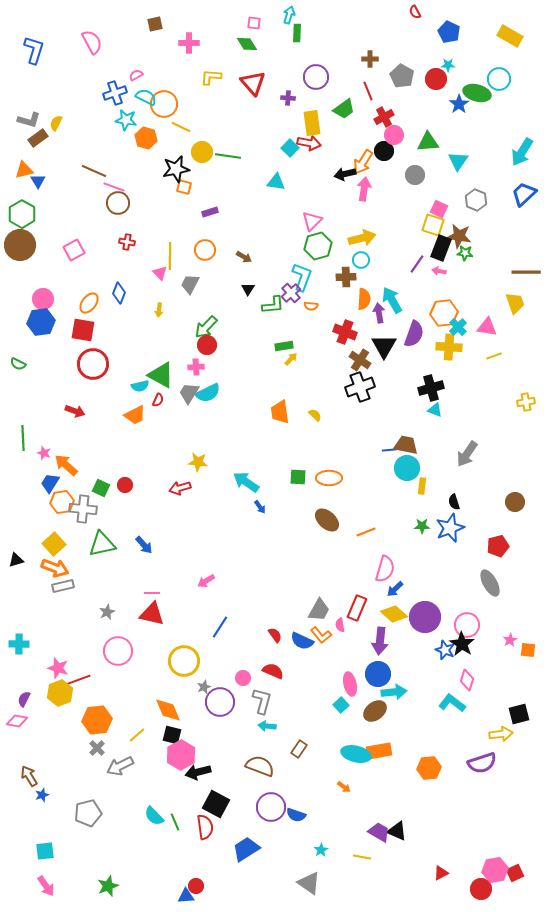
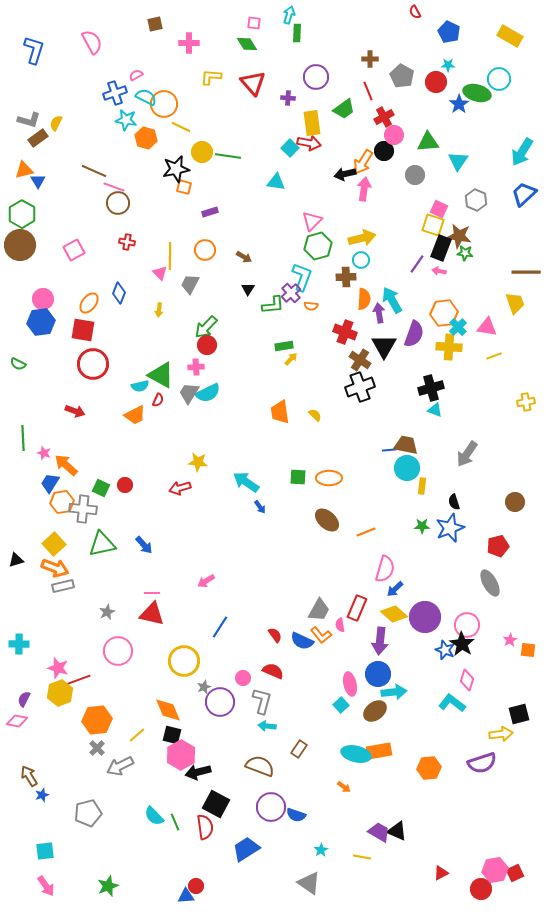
red circle at (436, 79): moved 3 px down
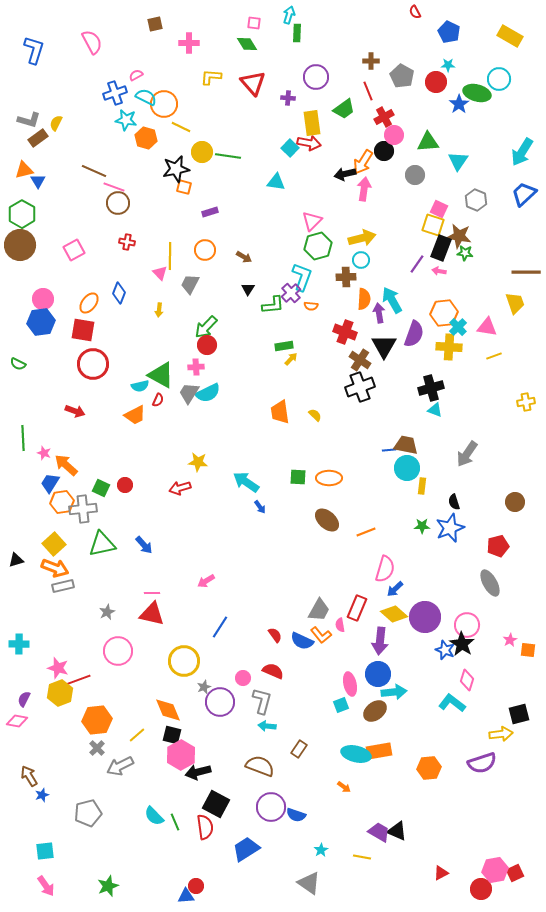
brown cross at (370, 59): moved 1 px right, 2 px down
gray cross at (83, 509): rotated 12 degrees counterclockwise
cyan square at (341, 705): rotated 21 degrees clockwise
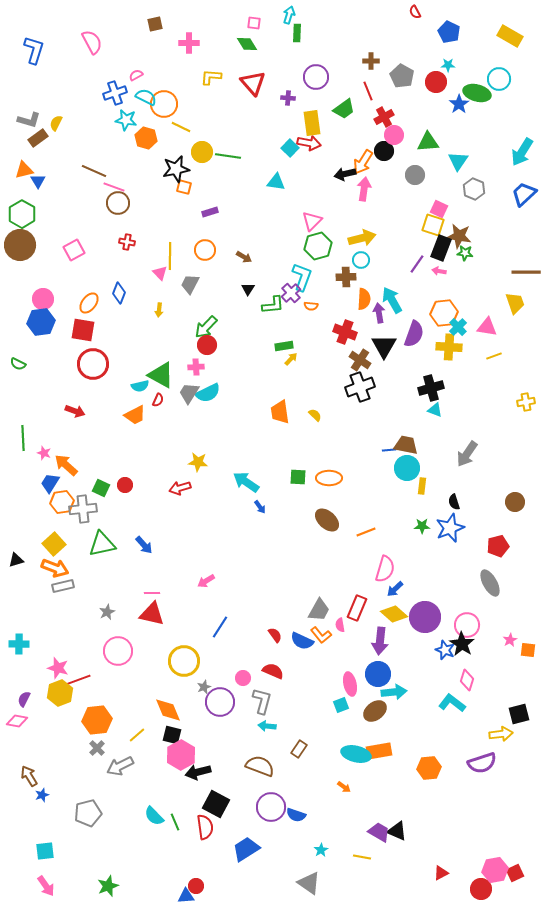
gray hexagon at (476, 200): moved 2 px left, 11 px up
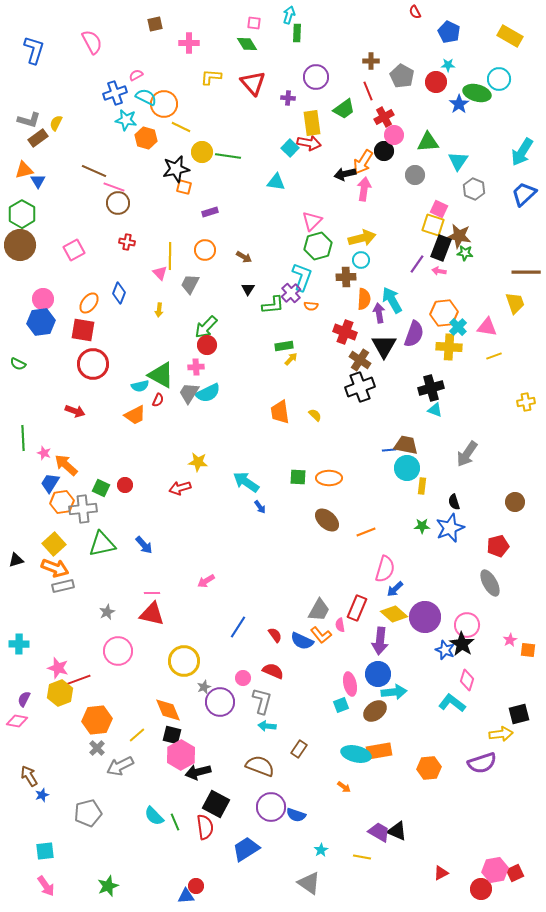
blue line at (220, 627): moved 18 px right
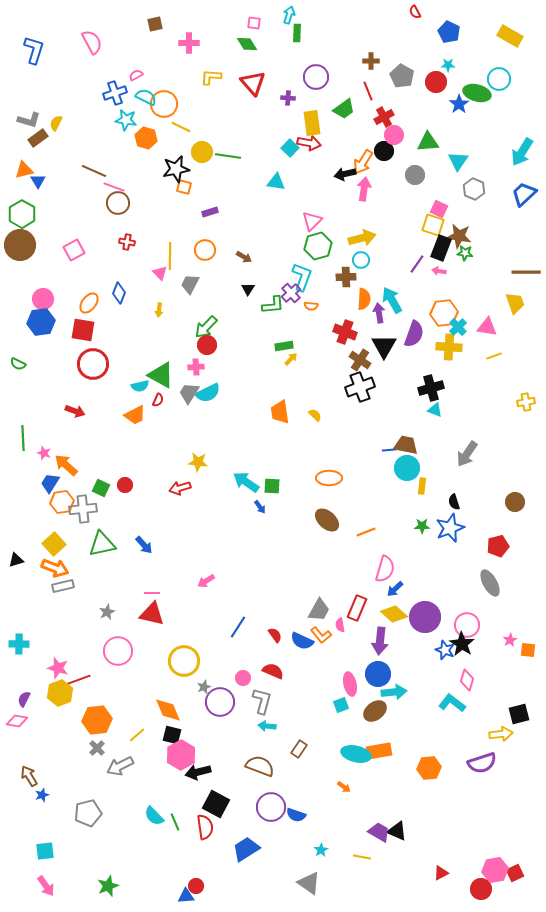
green square at (298, 477): moved 26 px left, 9 px down
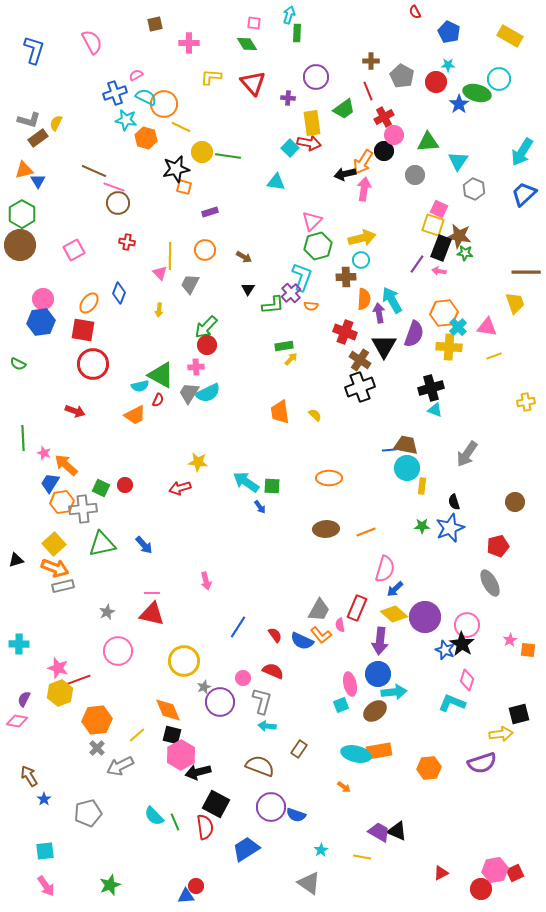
brown ellipse at (327, 520): moved 1 px left, 9 px down; rotated 45 degrees counterclockwise
pink arrow at (206, 581): rotated 72 degrees counterclockwise
cyan L-shape at (452, 703): rotated 16 degrees counterclockwise
blue star at (42, 795): moved 2 px right, 4 px down; rotated 16 degrees counterclockwise
green star at (108, 886): moved 2 px right, 1 px up
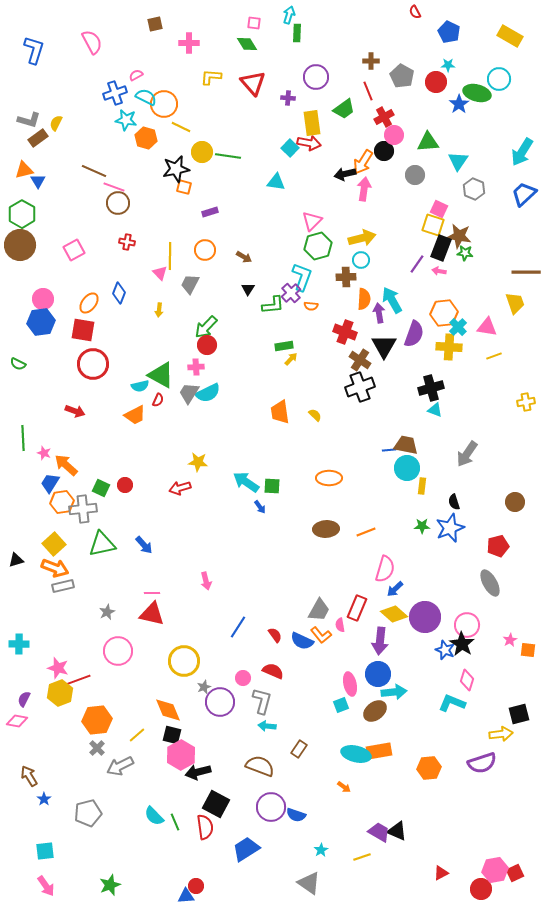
yellow line at (362, 857): rotated 30 degrees counterclockwise
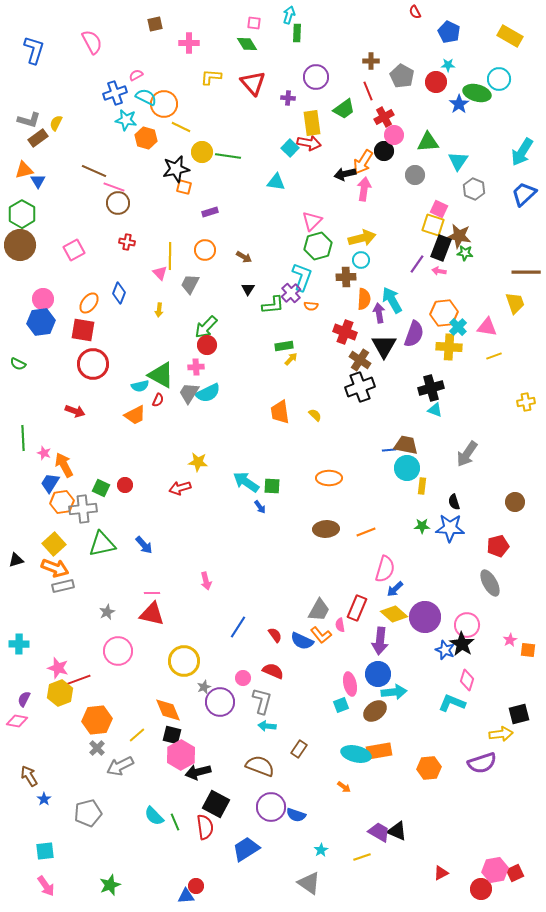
orange arrow at (66, 465): moved 2 px left; rotated 20 degrees clockwise
blue star at (450, 528): rotated 24 degrees clockwise
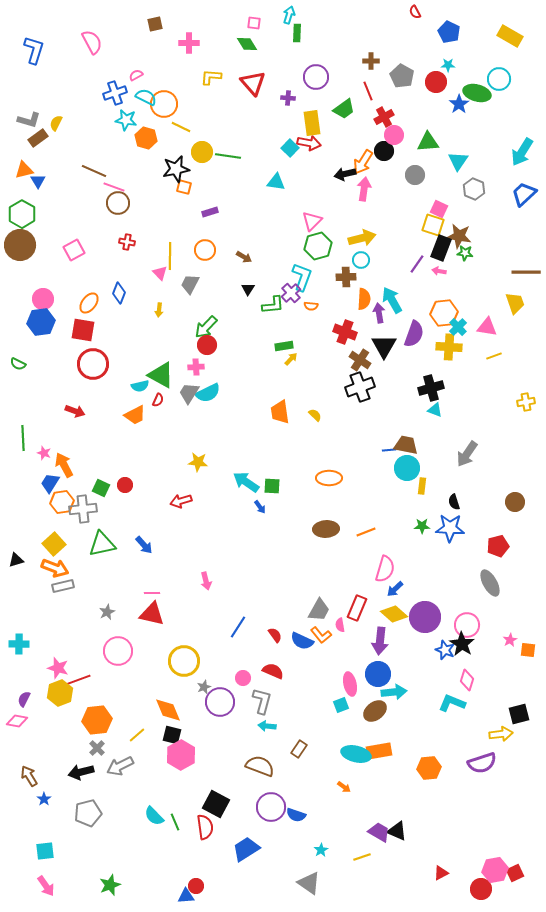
red arrow at (180, 488): moved 1 px right, 13 px down
black arrow at (198, 772): moved 117 px left
